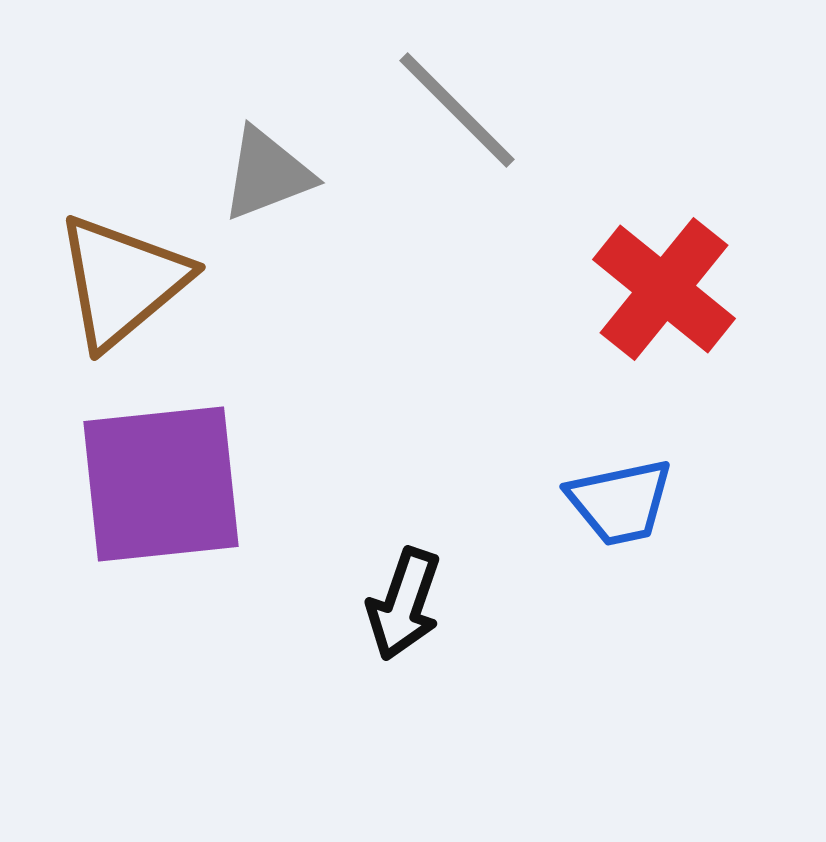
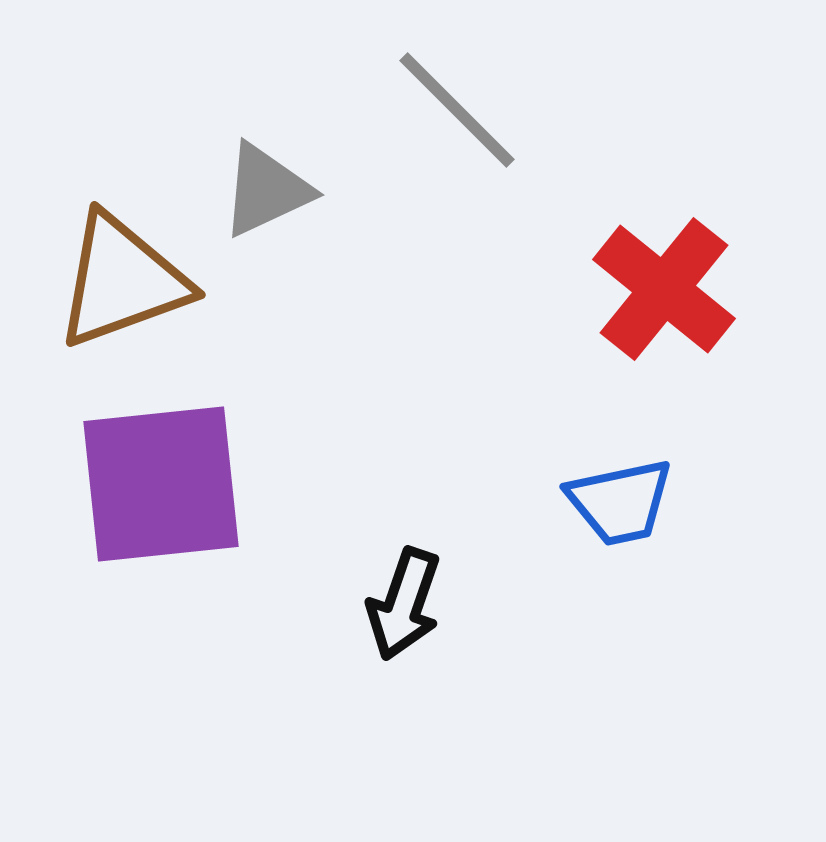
gray triangle: moved 1 px left, 16 px down; rotated 4 degrees counterclockwise
brown triangle: rotated 20 degrees clockwise
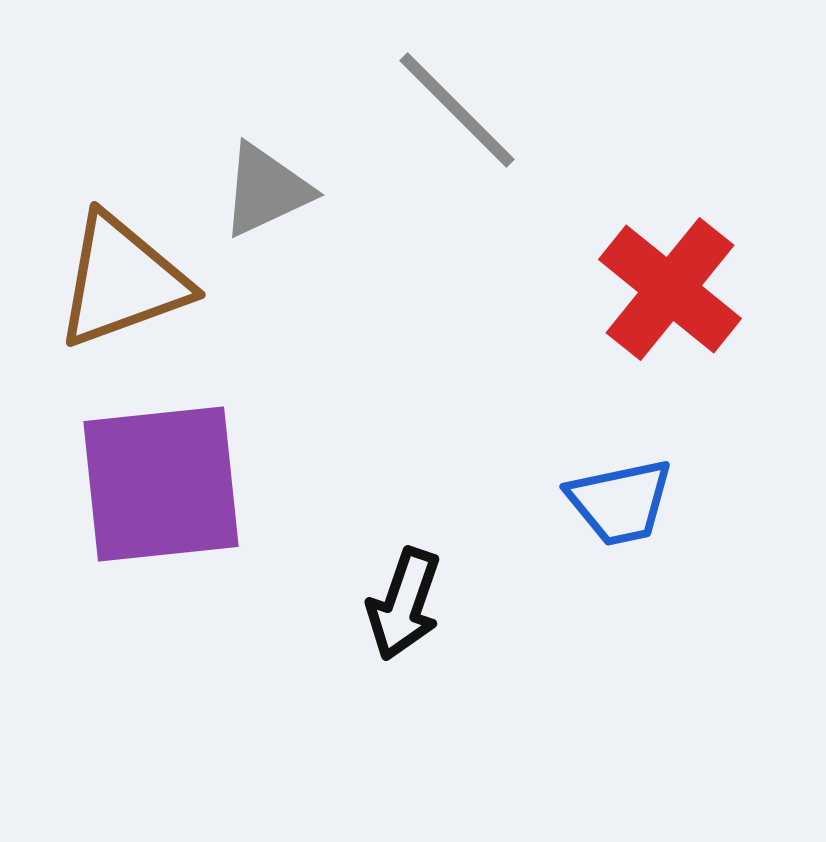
red cross: moved 6 px right
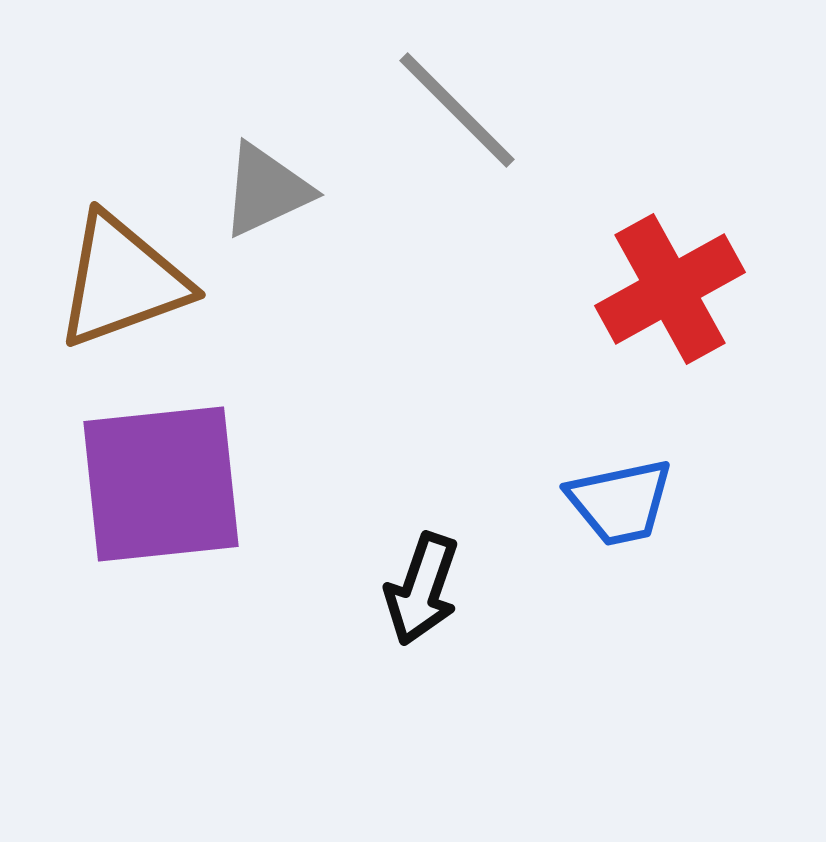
red cross: rotated 22 degrees clockwise
black arrow: moved 18 px right, 15 px up
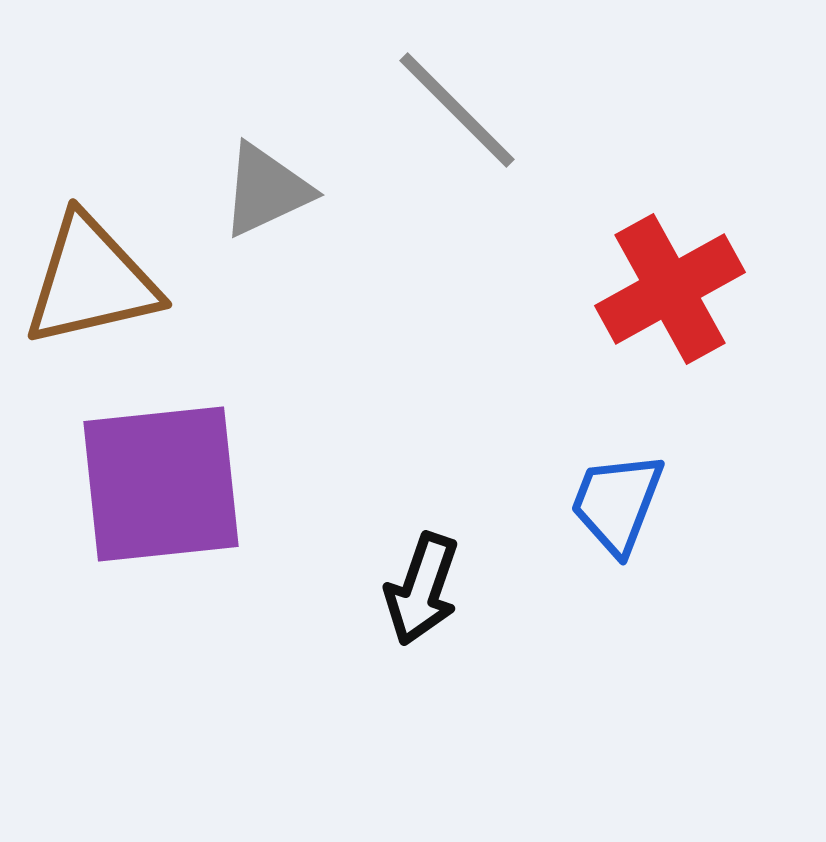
brown triangle: moved 31 px left; rotated 7 degrees clockwise
blue trapezoid: moved 3 px left, 1 px down; rotated 123 degrees clockwise
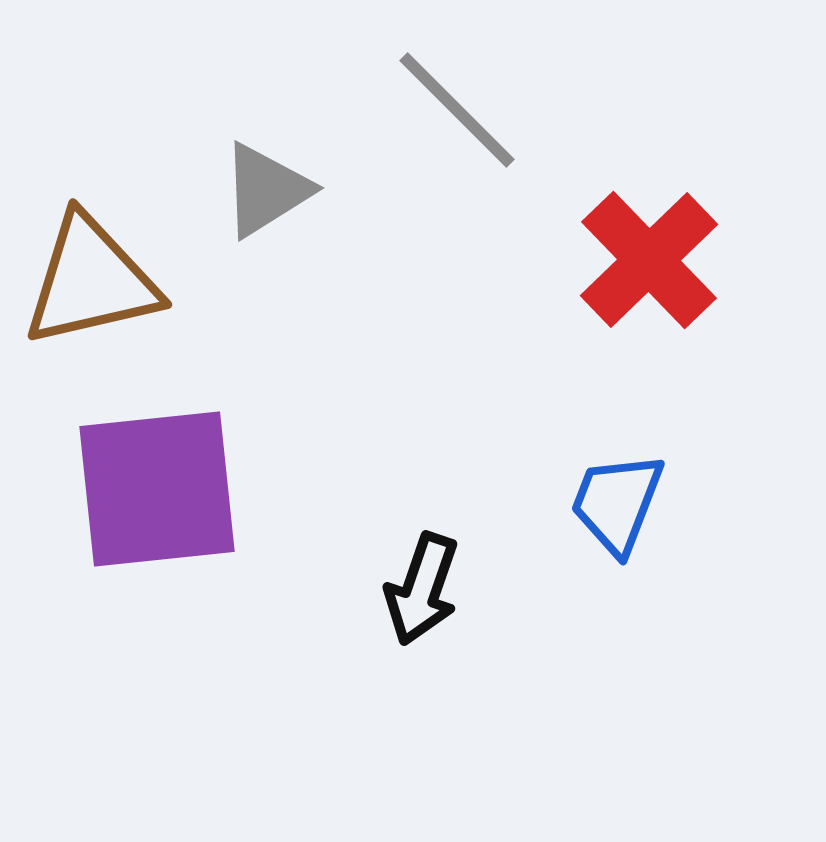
gray triangle: rotated 7 degrees counterclockwise
red cross: moved 21 px left, 29 px up; rotated 15 degrees counterclockwise
purple square: moved 4 px left, 5 px down
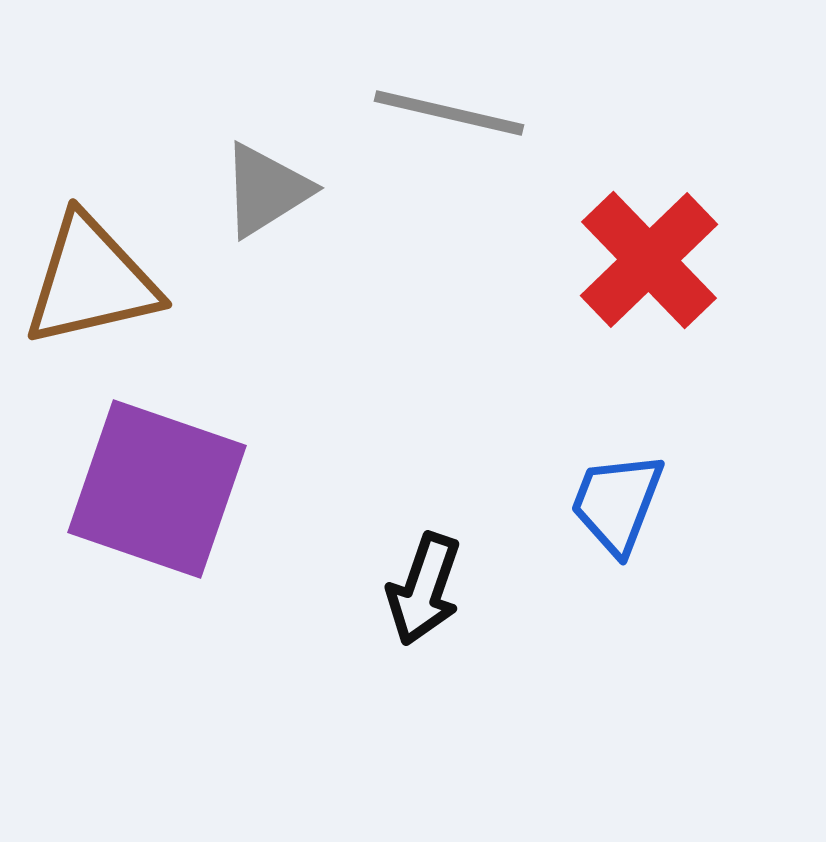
gray line: moved 8 px left, 3 px down; rotated 32 degrees counterclockwise
purple square: rotated 25 degrees clockwise
black arrow: moved 2 px right
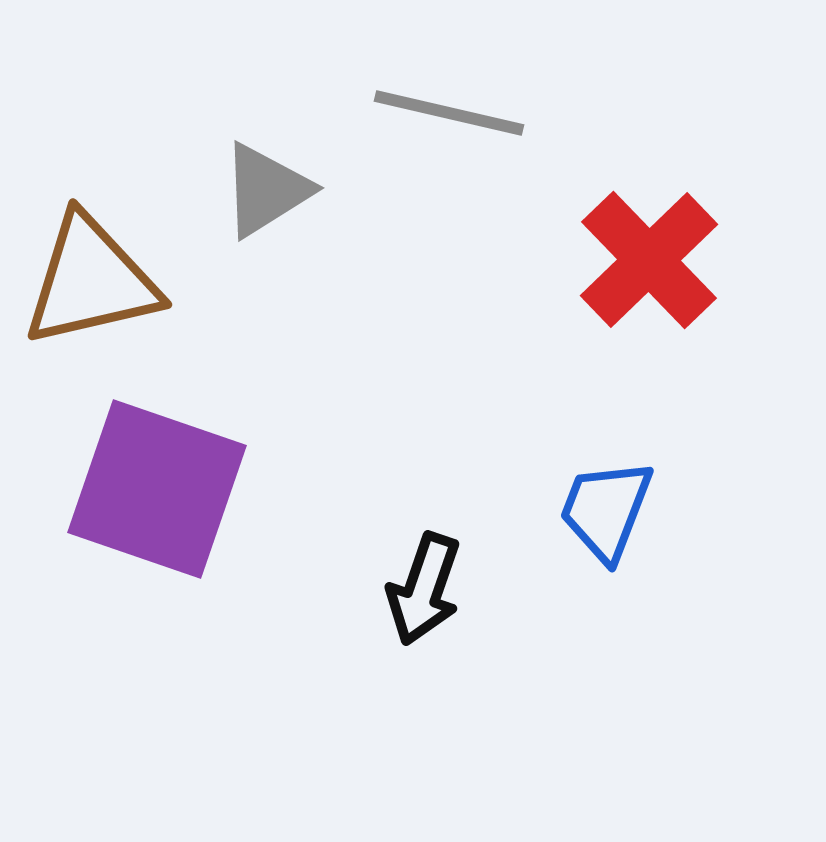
blue trapezoid: moved 11 px left, 7 px down
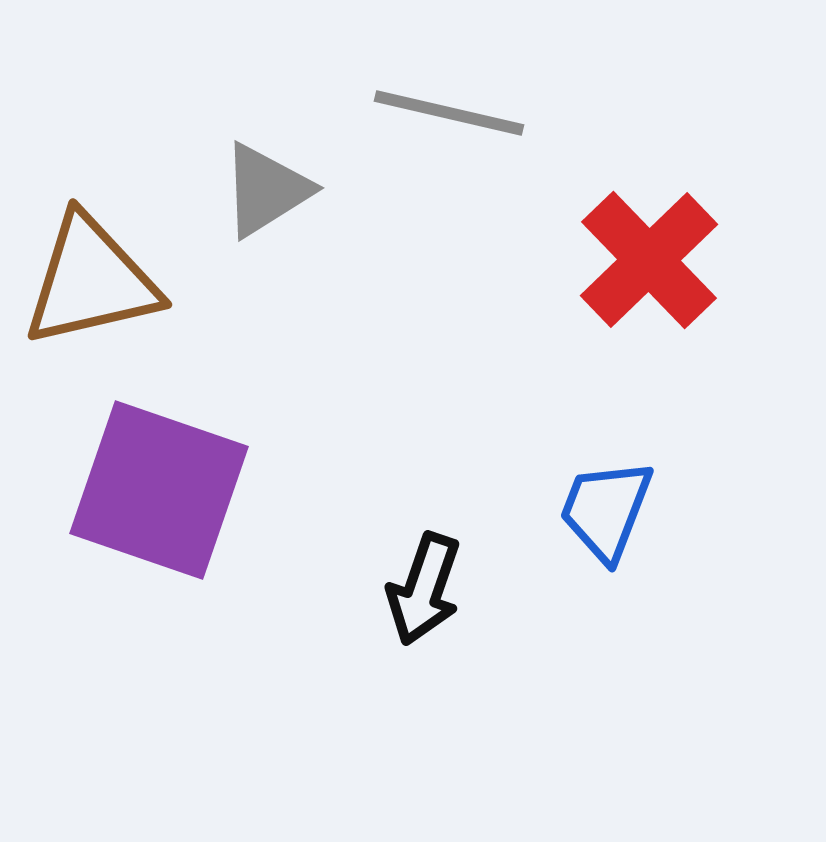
purple square: moved 2 px right, 1 px down
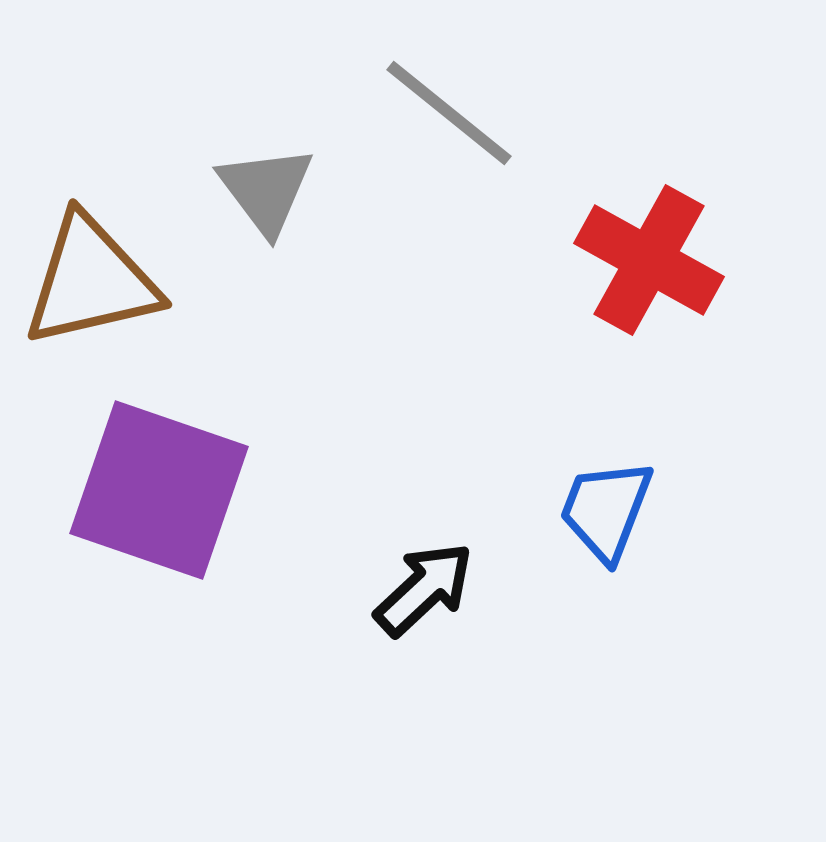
gray line: rotated 26 degrees clockwise
gray triangle: rotated 35 degrees counterclockwise
red cross: rotated 17 degrees counterclockwise
black arrow: rotated 152 degrees counterclockwise
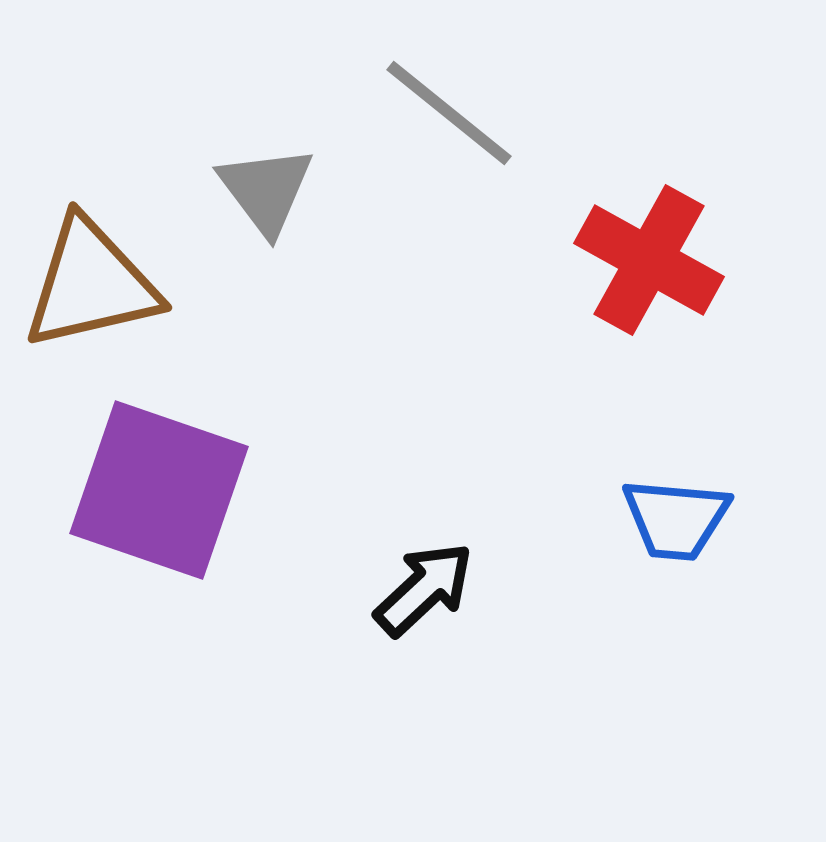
brown triangle: moved 3 px down
blue trapezoid: moved 70 px right, 9 px down; rotated 106 degrees counterclockwise
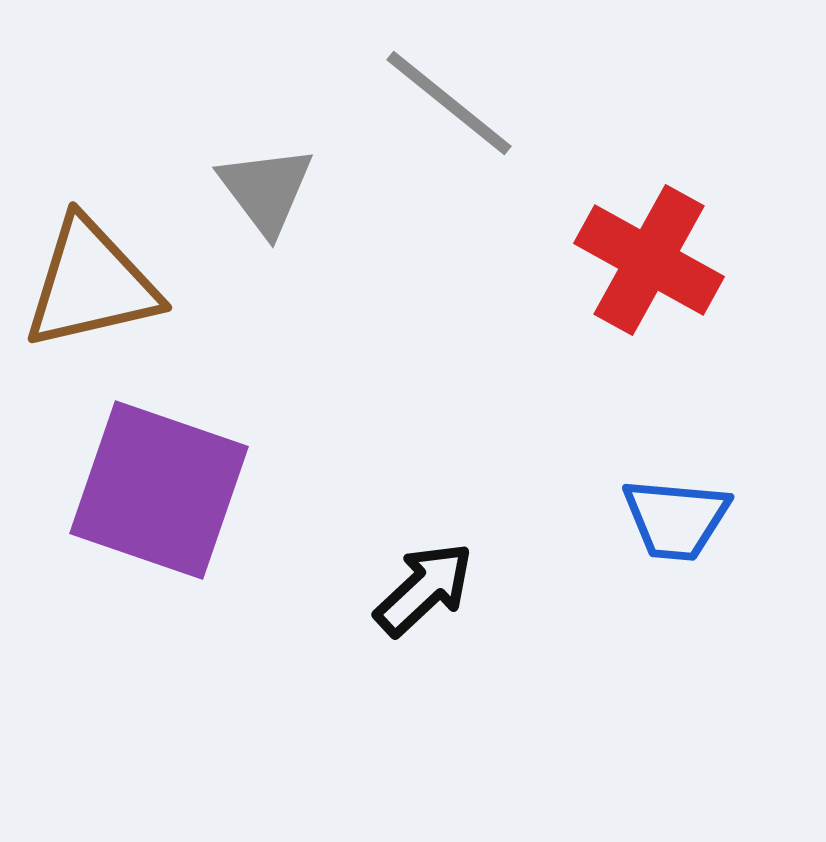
gray line: moved 10 px up
